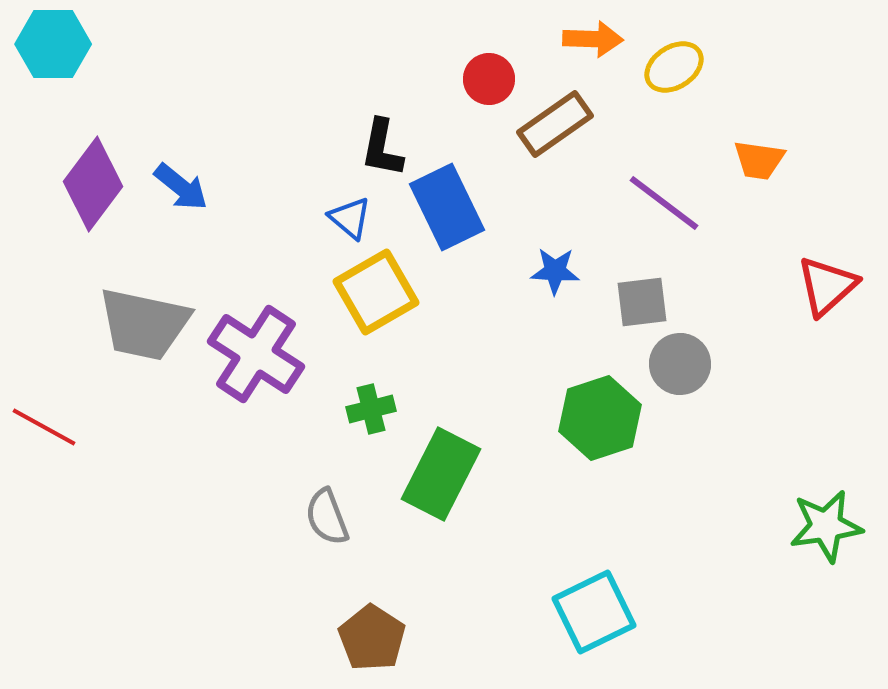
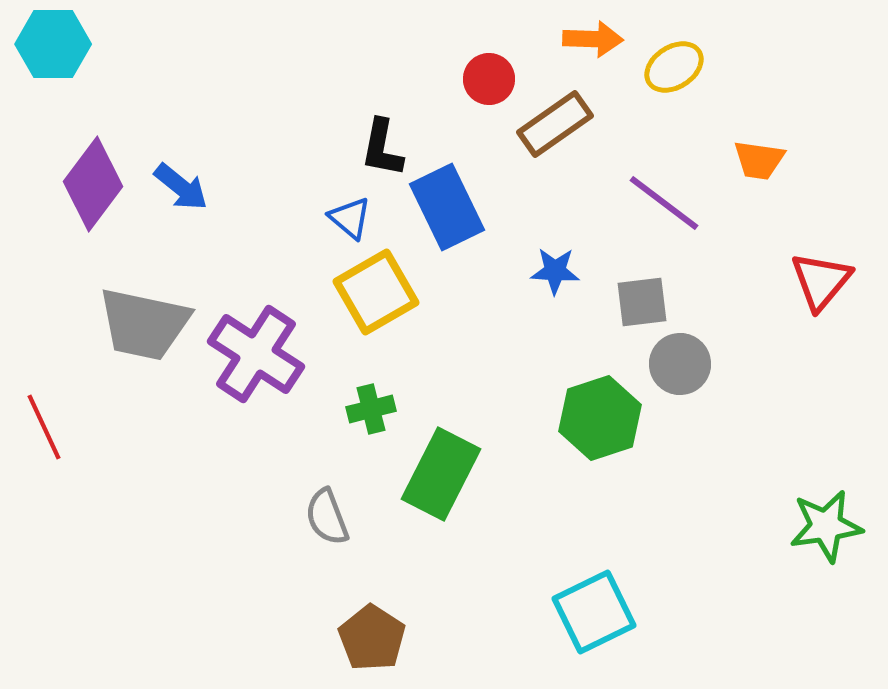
red triangle: moved 6 px left, 5 px up; rotated 8 degrees counterclockwise
red line: rotated 36 degrees clockwise
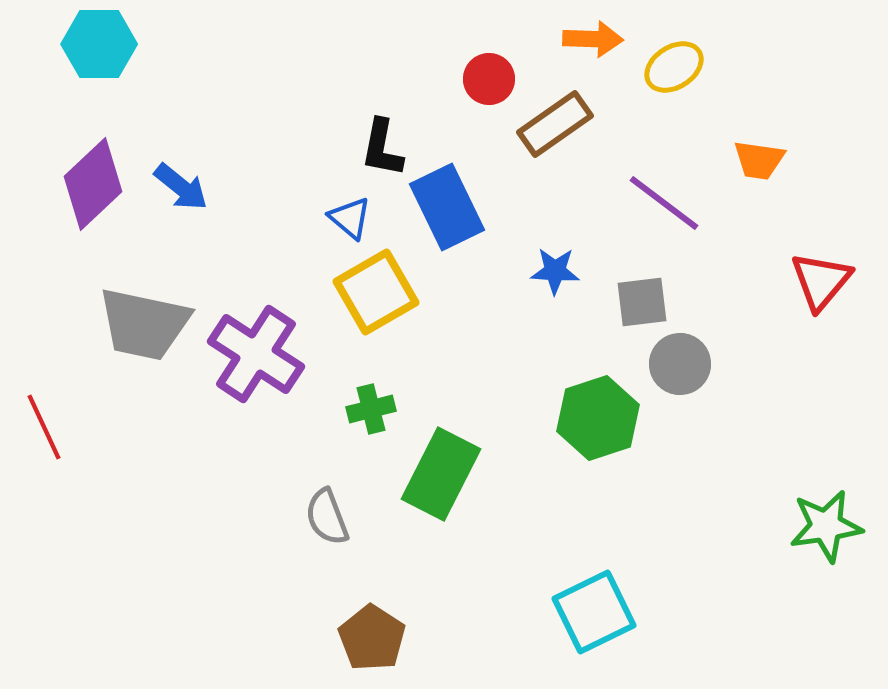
cyan hexagon: moved 46 px right
purple diamond: rotated 10 degrees clockwise
green hexagon: moved 2 px left
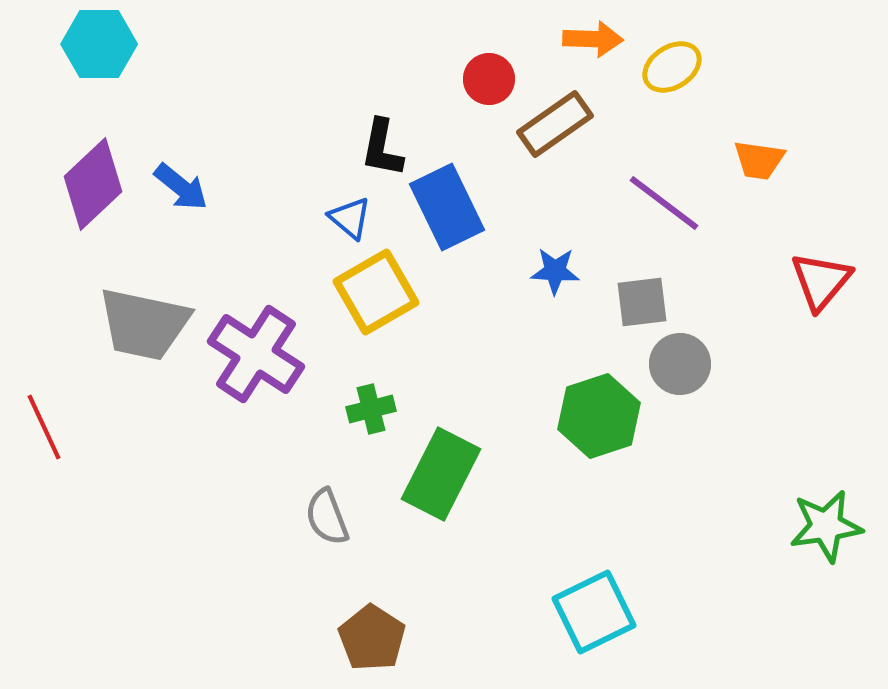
yellow ellipse: moved 2 px left
green hexagon: moved 1 px right, 2 px up
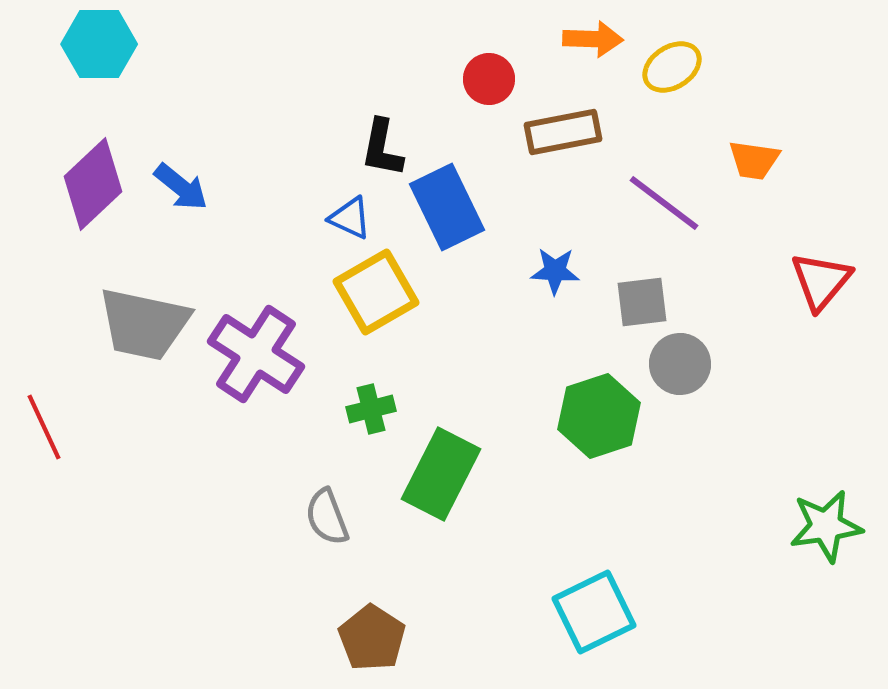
brown rectangle: moved 8 px right, 8 px down; rotated 24 degrees clockwise
orange trapezoid: moved 5 px left
blue triangle: rotated 15 degrees counterclockwise
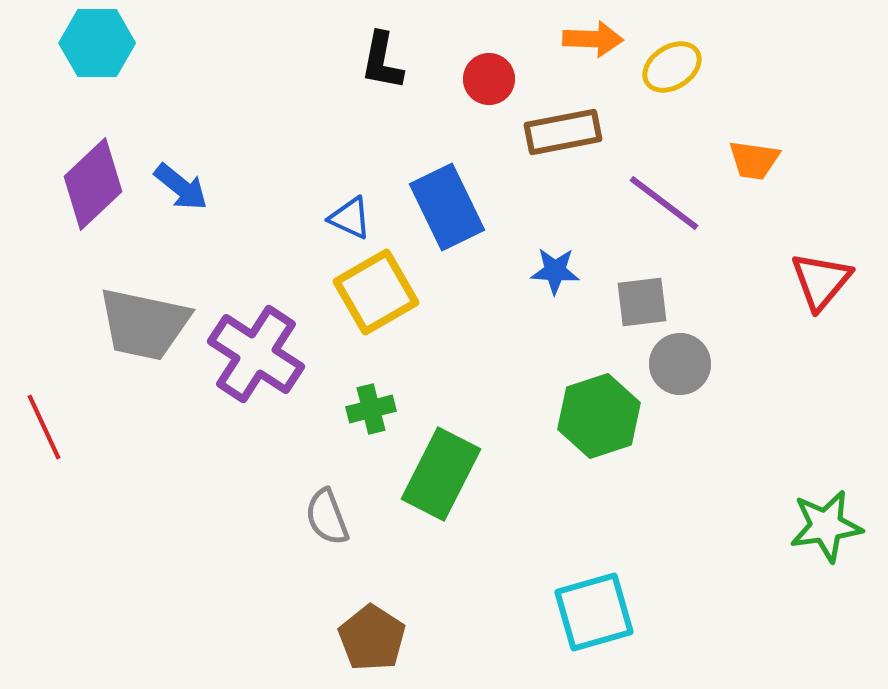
cyan hexagon: moved 2 px left, 1 px up
black L-shape: moved 87 px up
cyan square: rotated 10 degrees clockwise
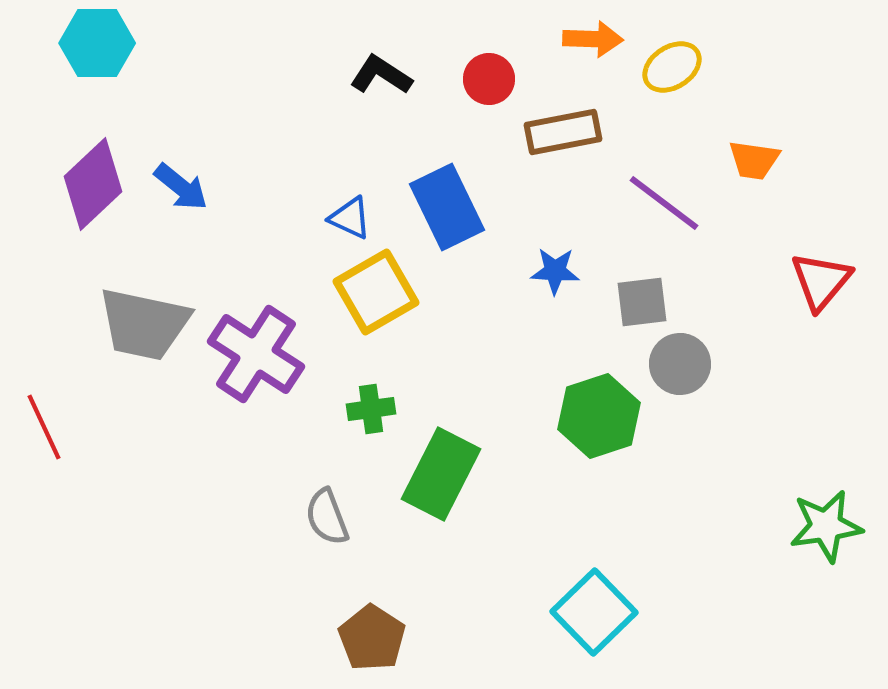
black L-shape: moved 1 px left, 14 px down; rotated 112 degrees clockwise
green cross: rotated 6 degrees clockwise
cyan square: rotated 28 degrees counterclockwise
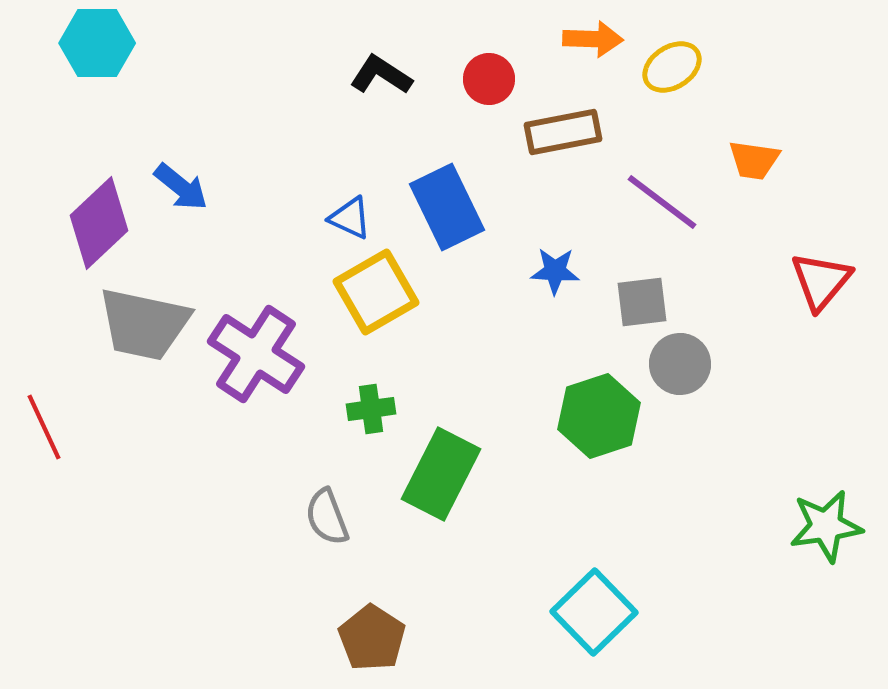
purple diamond: moved 6 px right, 39 px down
purple line: moved 2 px left, 1 px up
